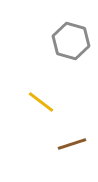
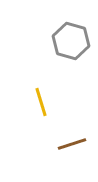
yellow line: rotated 36 degrees clockwise
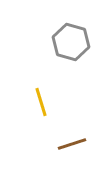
gray hexagon: moved 1 px down
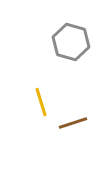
brown line: moved 1 px right, 21 px up
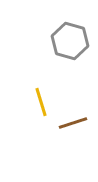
gray hexagon: moved 1 px left, 1 px up
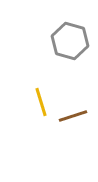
brown line: moved 7 px up
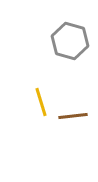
brown line: rotated 12 degrees clockwise
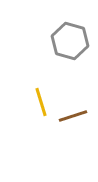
brown line: rotated 12 degrees counterclockwise
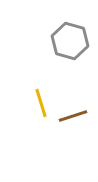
yellow line: moved 1 px down
